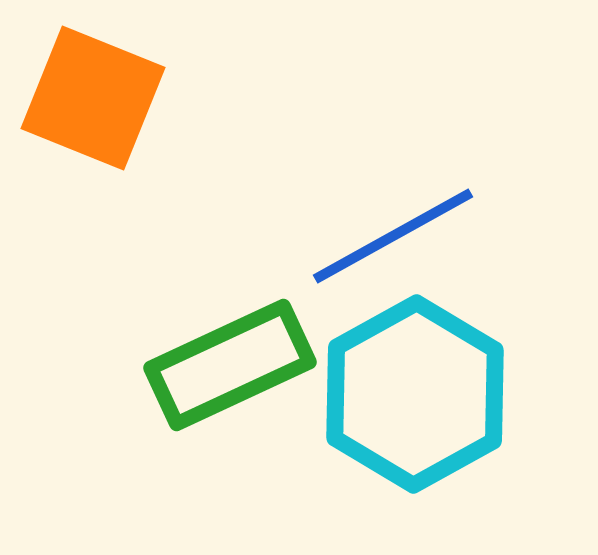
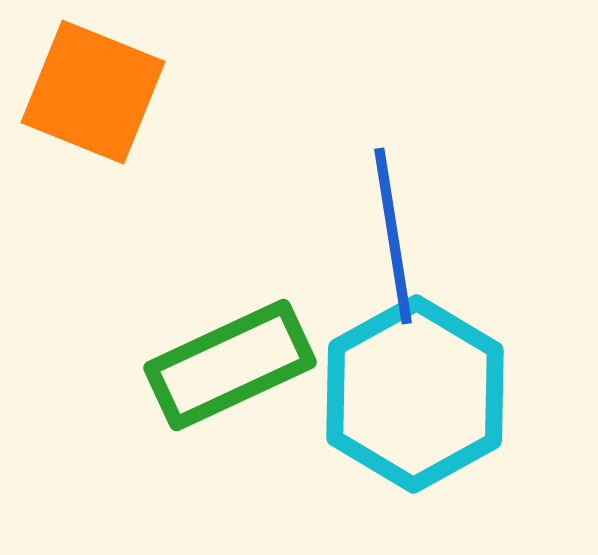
orange square: moved 6 px up
blue line: rotated 70 degrees counterclockwise
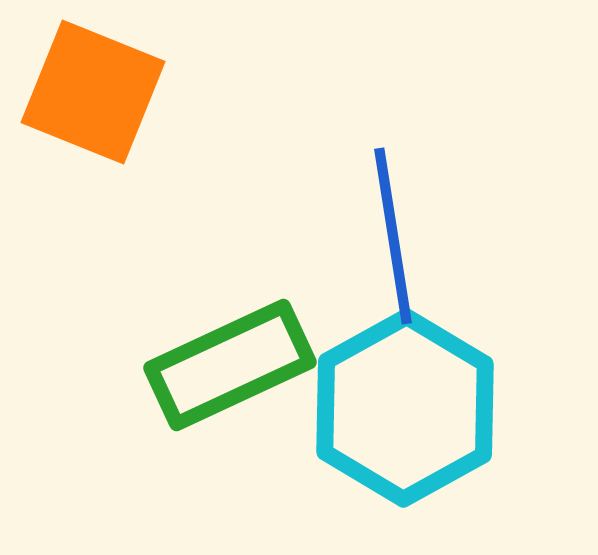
cyan hexagon: moved 10 px left, 14 px down
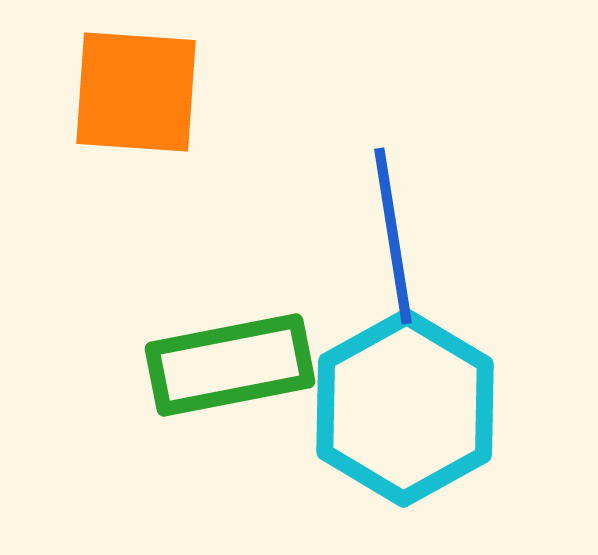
orange square: moved 43 px right; rotated 18 degrees counterclockwise
green rectangle: rotated 14 degrees clockwise
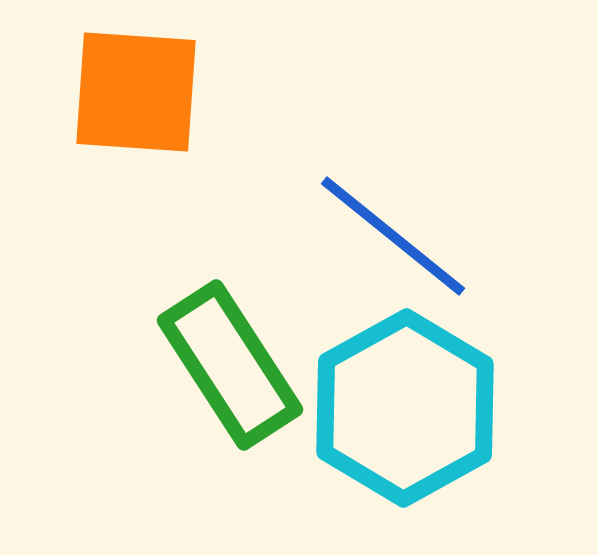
blue line: rotated 42 degrees counterclockwise
green rectangle: rotated 68 degrees clockwise
